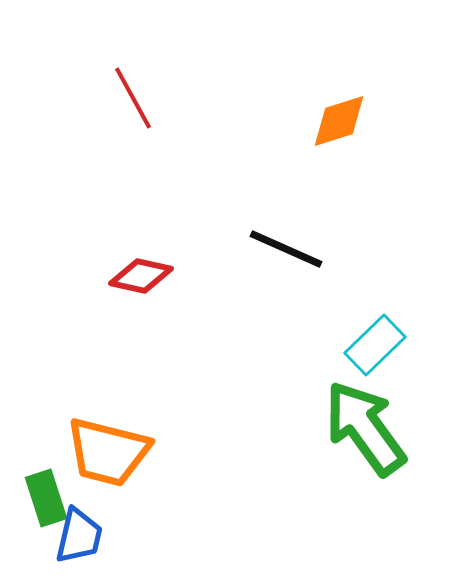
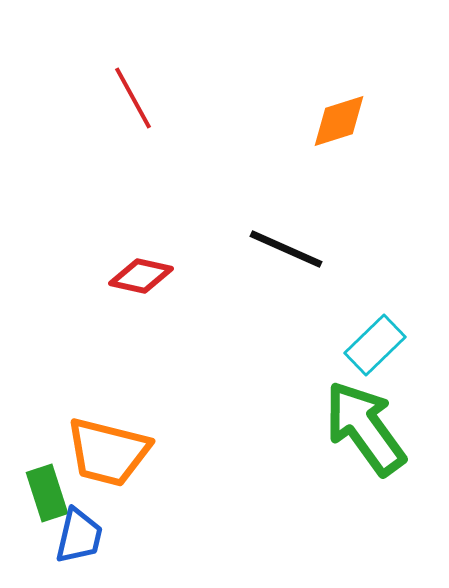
green rectangle: moved 1 px right, 5 px up
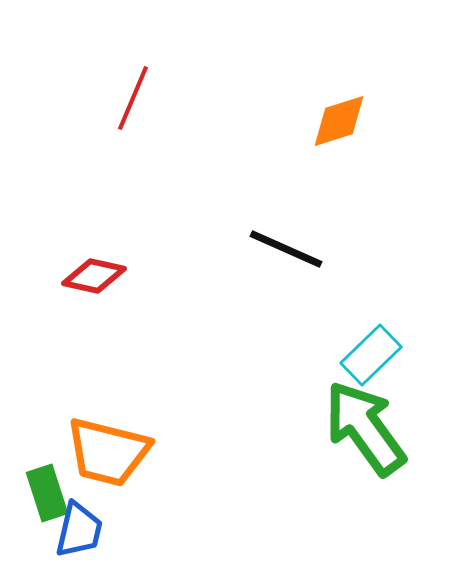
red line: rotated 52 degrees clockwise
red diamond: moved 47 px left
cyan rectangle: moved 4 px left, 10 px down
blue trapezoid: moved 6 px up
